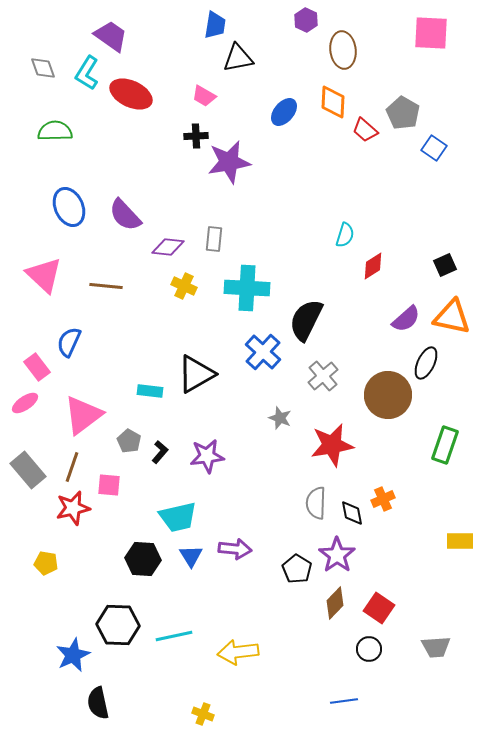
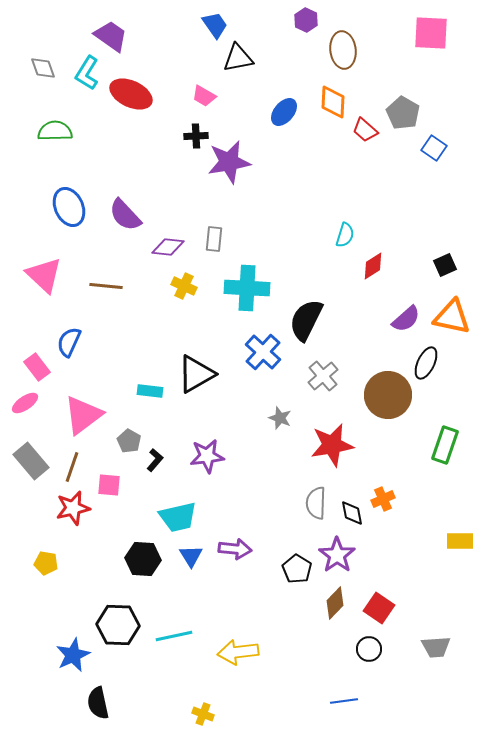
blue trapezoid at (215, 25): rotated 44 degrees counterclockwise
black L-shape at (160, 452): moved 5 px left, 8 px down
gray rectangle at (28, 470): moved 3 px right, 9 px up
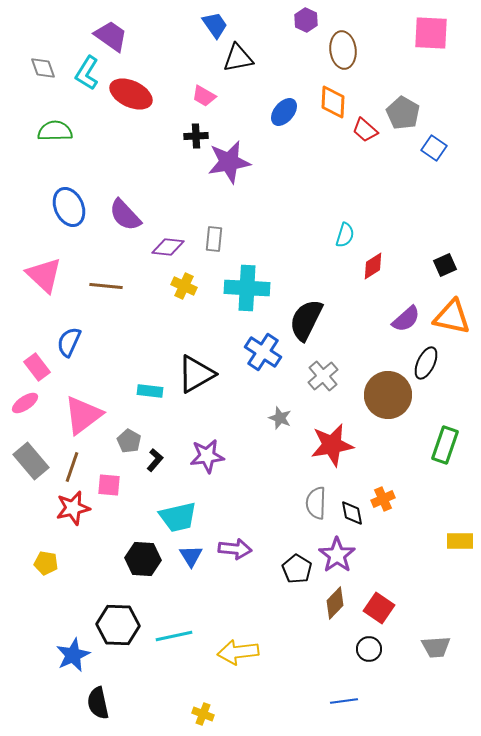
blue cross at (263, 352): rotated 9 degrees counterclockwise
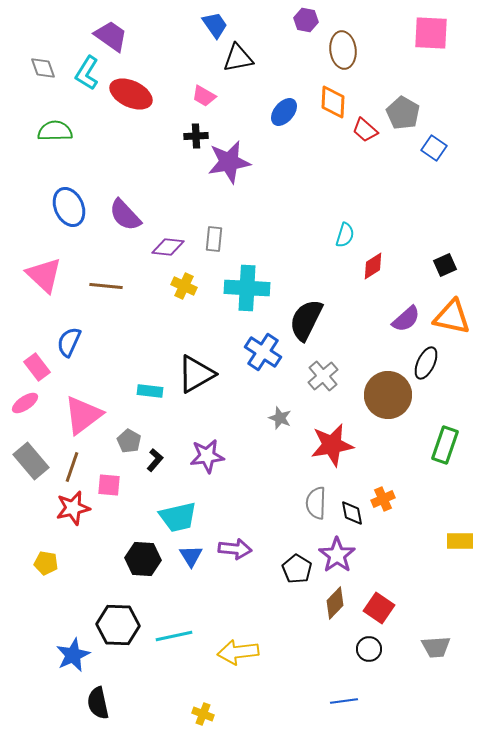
purple hexagon at (306, 20): rotated 15 degrees counterclockwise
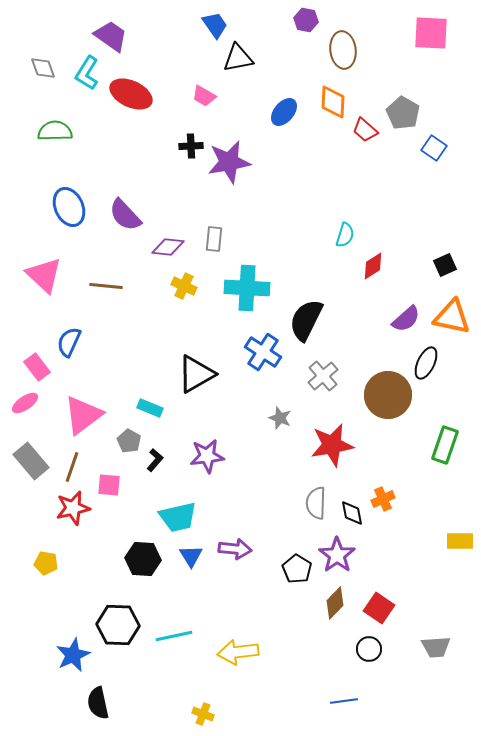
black cross at (196, 136): moved 5 px left, 10 px down
cyan rectangle at (150, 391): moved 17 px down; rotated 15 degrees clockwise
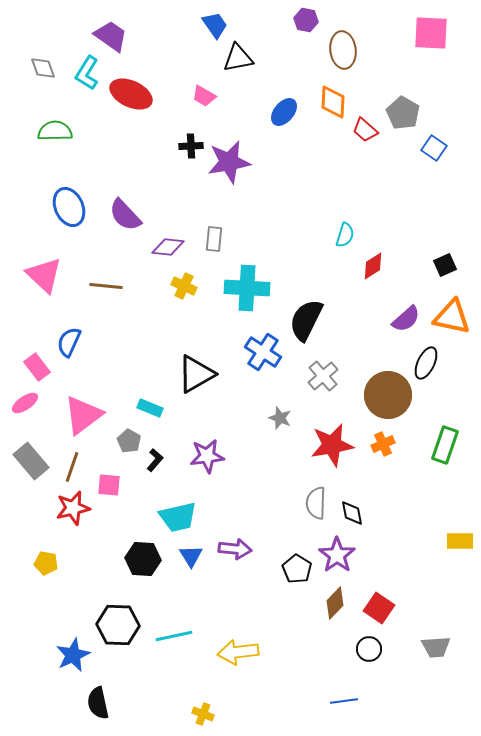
orange cross at (383, 499): moved 55 px up
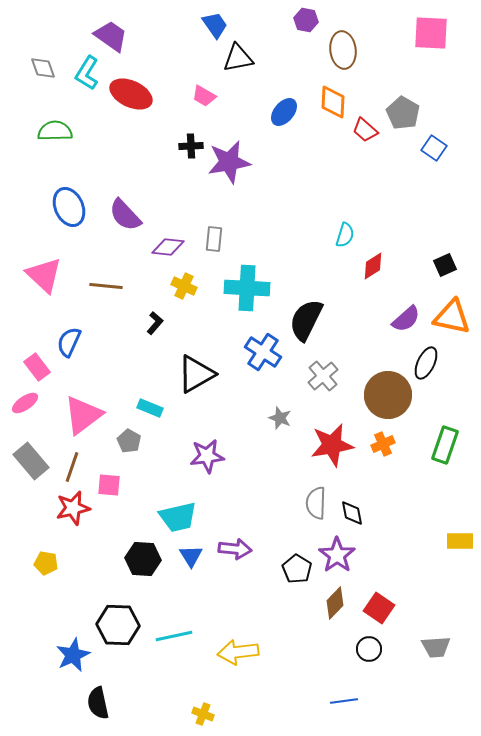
black L-shape at (155, 460): moved 137 px up
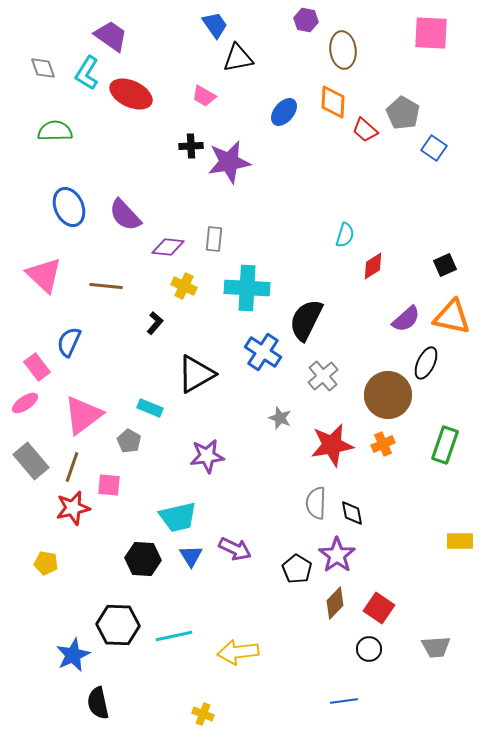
purple arrow at (235, 549): rotated 20 degrees clockwise
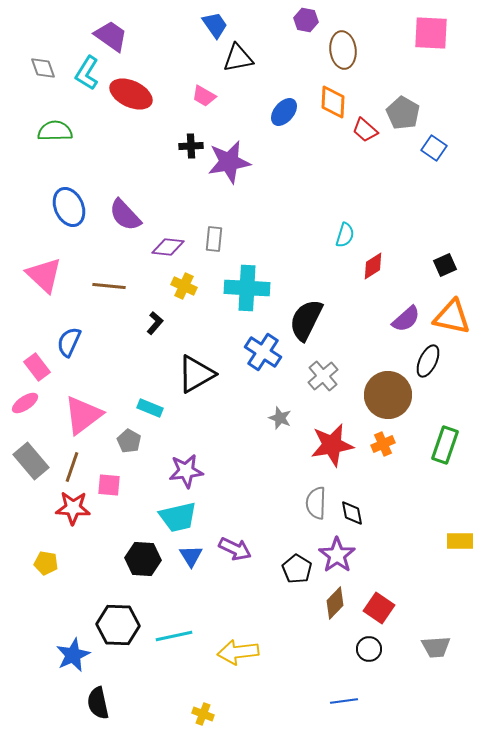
brown line at (106, 286): moved 3 px right
black ellipse at (426, 363): moved 2 px right, 2 px up
purple star at (207, 456): moved 21 px left, 15 px down
red star at (73, 508): rotated 16 degrees clockwise
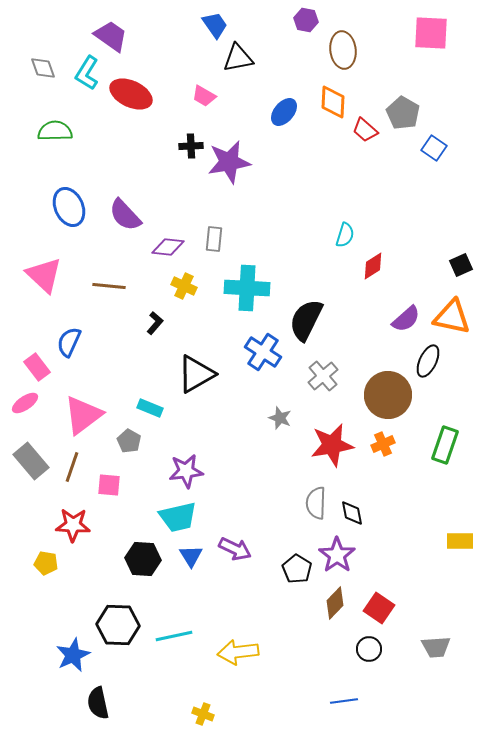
black square at (445, 265): moved 16 px right
red star at (73, 508): moved 17 px down
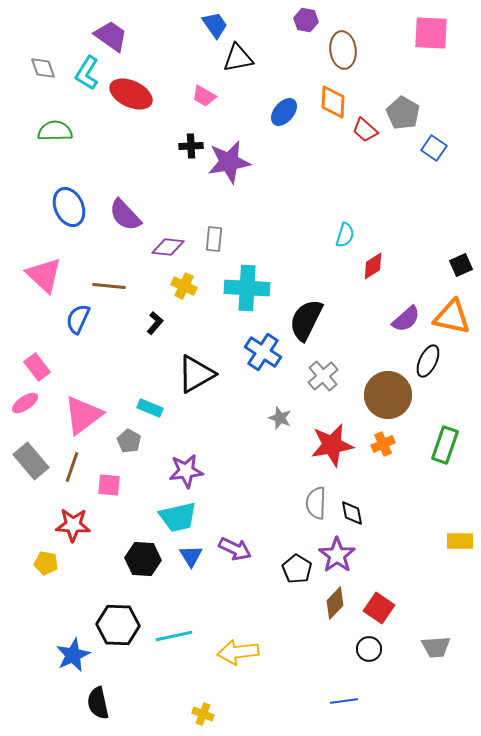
blue semicircle at (69, 342): moved 9 px right, 23 px up
